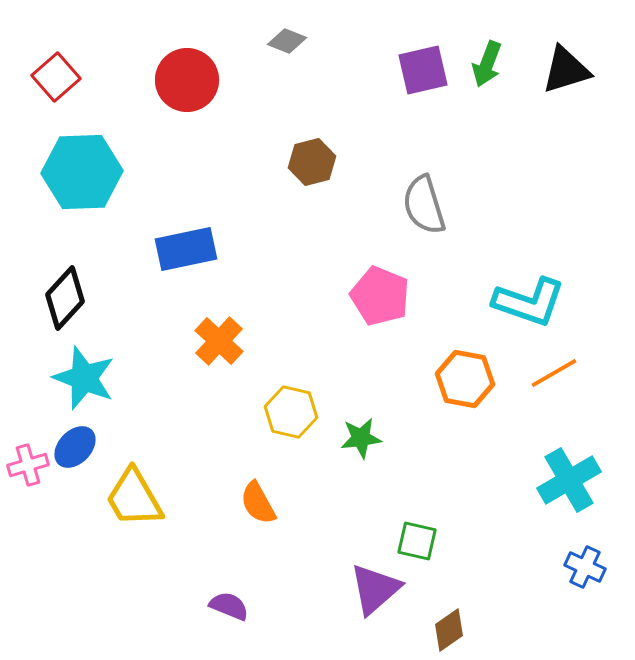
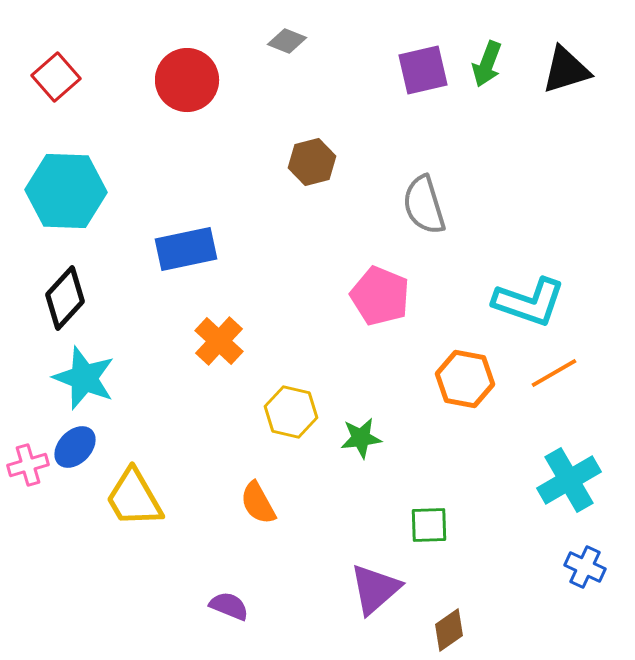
cyan hexagon: moved 16 px left, 19 px down; rotated 4 degrees clockwise
green square: moved 12 px right, 16 px up; rotated 15 degrees counterclockwise
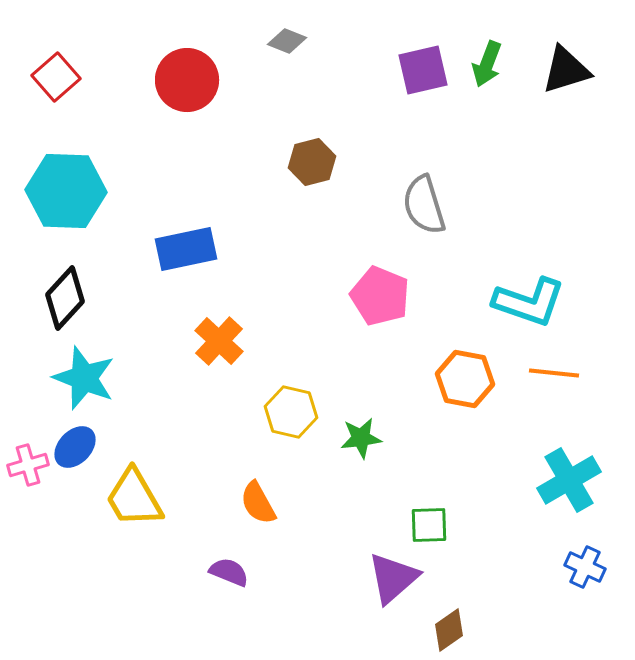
orange line: rotated 36 degrees clockwise
purple triangle: moved 18 px right, 11 px up
purple semicircle: moved 34 px up
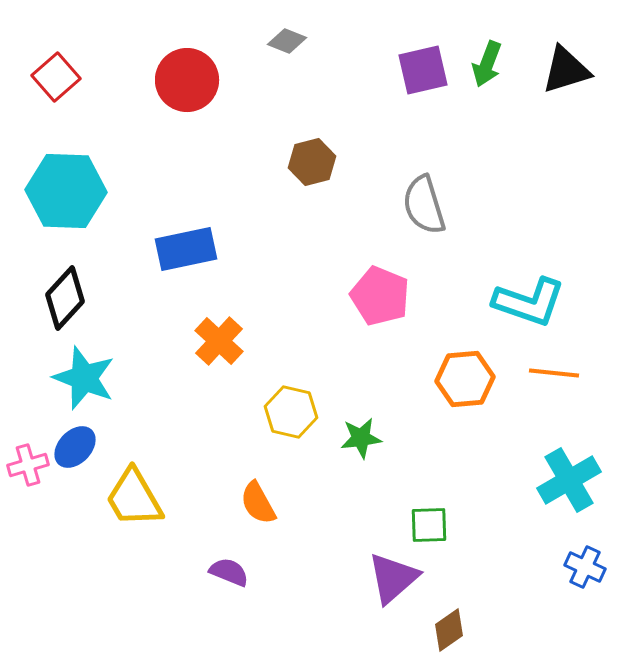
orange hexagon: rotated 16 degrees counterclockwise
